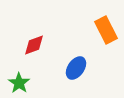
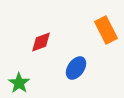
red diamond: moved 7 px right, 3 px up
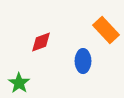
orange rectangle: rotated 16 degrees counterclockwise
blue ellipse: moved 7 px right, 7 px up; rotated 35 degrees counterclockwise
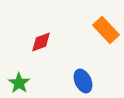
blue ellipse: moved 20 px down; rotated 25 degrees counterclockwise
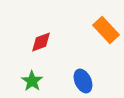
green star: moved 13 px right, 2 px up
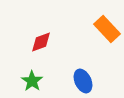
orange rectangle: moved 1 px right, 1 px up
